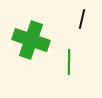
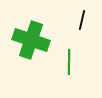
black line: moved 1 px down
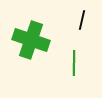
green line: moved 5 px right, 1 px down
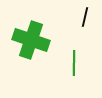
black line: moved 3 px right, 3 px up
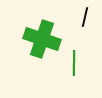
green cross: moved 11 px right, 1 px up
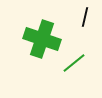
green line: rotated 50 degrees clockwise
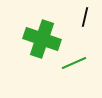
green line: rotated 15 degrees clockwise
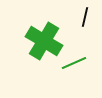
green cross: moved 2 px right, 2 px down; rotated 12 degrees clockwise
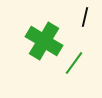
green line: rotated 30 degrees counterclockwise
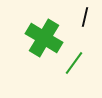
green cross: moved 3 px up
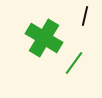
black line: moved 1 px up
